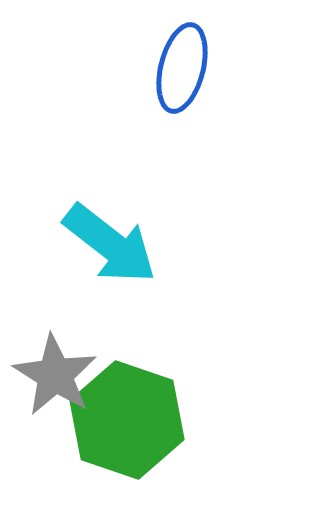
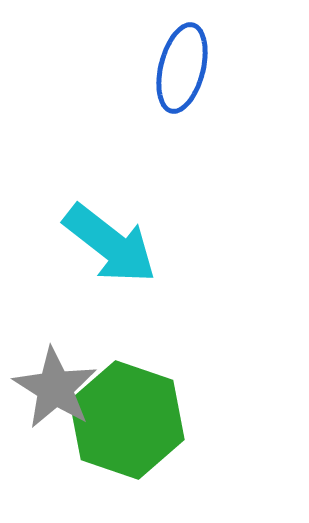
gray star: moved 13 px down
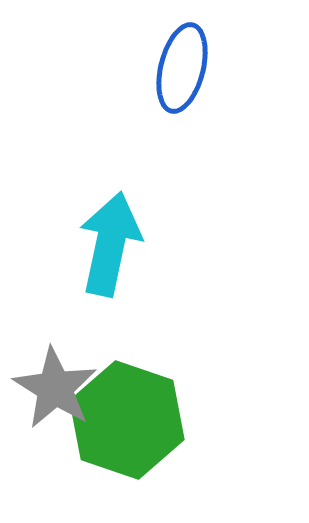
cyan arrow: rotated 116 degrees counterclockwise
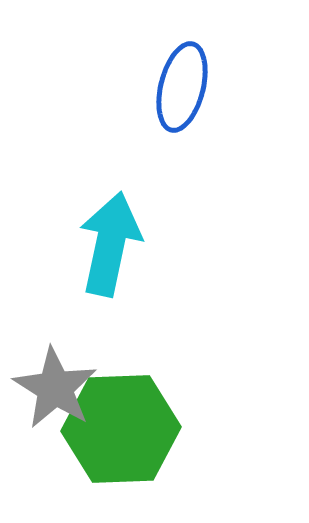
blue ellipse: moved 19 px down
green hexagon: moved 6 px left, 9 px down; rotated 21 degrees counterclockwise
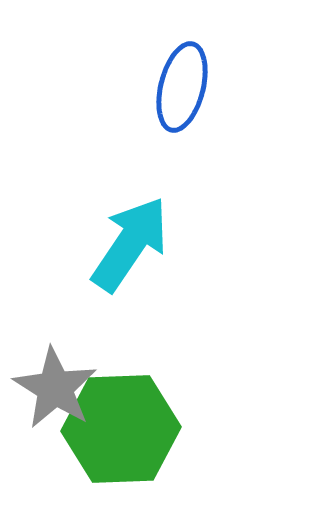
cyan arrow: moved 20 px right; rotated 22 degrees clockwise
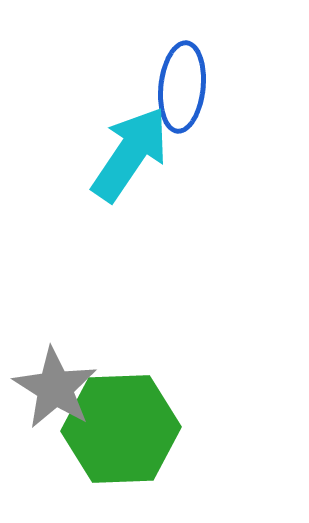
blue ellipse: rotated 8 degrees counterclockwise
cyan arrow: moved 90 px up
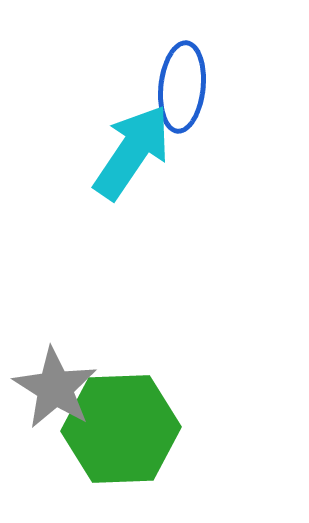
cyan arrow: moved 2 px right, 2 px up
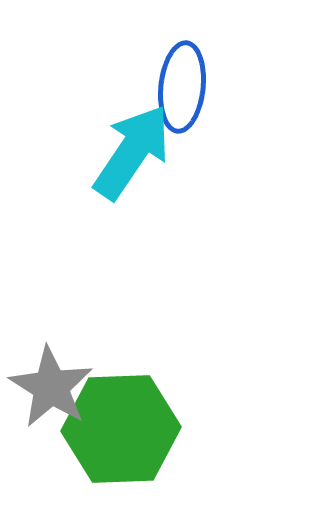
gray star: moved 4 px left, 1 px up
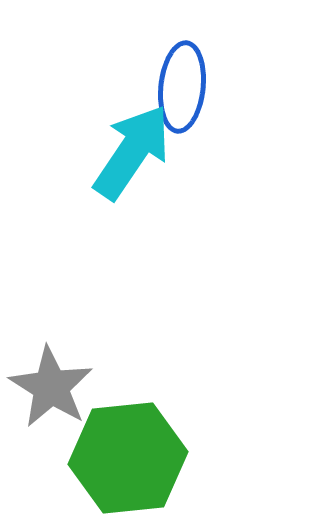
green hexagon: moved 7 px right, 29 px down; rotated 4 degrees counterclockwise
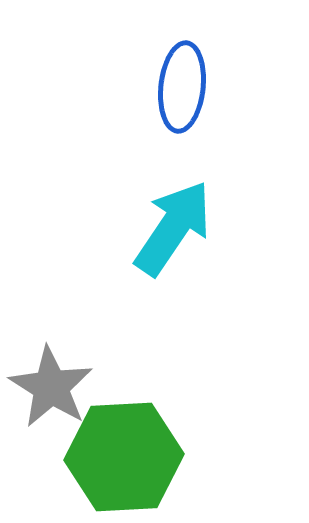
cyan arrow: moved 41 px right, 76 px down
green hexagon: moved 4 px left, 1 px up; rotated 3 degrees clockwise
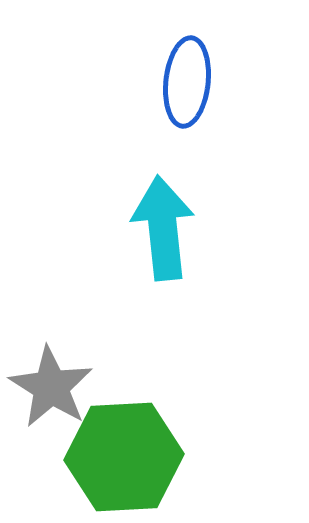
blue ellipse: moved 5 px right, 5 px up
cyan arrow: moved 10 px left; rotated 40 degrees counterclockwise
